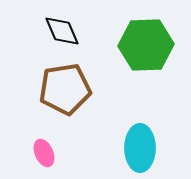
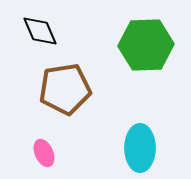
black diamond: moved 22 px left
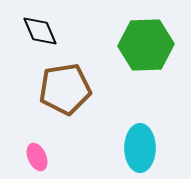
pink ellipse: moved 7 px left, 4 px down
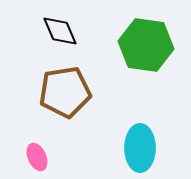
black diamond: moved 20 px right
green hexagon: rotated 10 degrees clockwise
brown pentagon: moved 3 px down
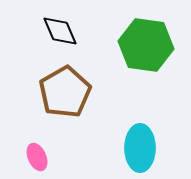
brown pentagon: rotated 21 degrees counterclockwise
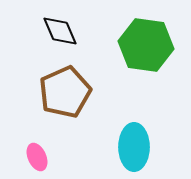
brown pentagon: rotated 6 degrees clockwise
cyan ellipse: moved 6 px left, 1 px up
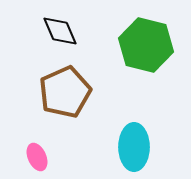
green hexagon: rotated 6 degrees clockwise
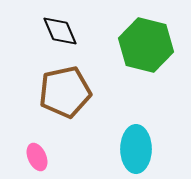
brown pentagon: rotated 12 degrees clockwise
cyan ellipse: moved 2 px right, 2 px down
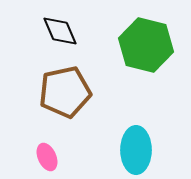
cyan ellipse: moved 1 px down
pink ellipse: moved 10 px right
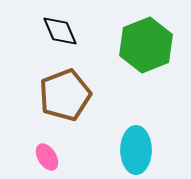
green hexagon: rotated 24 degrees clockwise
brown pentagon: moved 3 px down; rotated 9 degrees counterclockwise
pink ellipse: rotated 8 degrees counterclockwise
